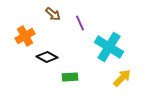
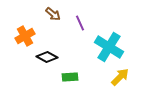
yellow arrow: moved 2 px left, 1 px up
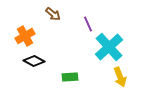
purple line: moved 8 px right, 1 px down
cyan cross: rotated 16 degrees clockwise
black diamond: moved 13 px left, 4 px down
yellow arrow: rotated 114 degrees clockwise
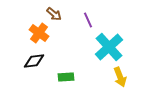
brown arrow: moved 1 px right
purple line: moved 4 px up
orange cross: moved 14 px right, 3 px up; rotated 24 degrees counterclockwise
black diamond: rotated 35 degrees counterclockwise
green rectangle: moved 4 px left
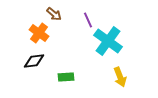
cyan cross: moved 1 px left, 6 px up; rotated 12 degrees counterclockwise
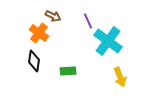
brown arrow: moved 1 px left, 2 px down; rotated 14 degrees counterclockwise
purple line: moved 1 px down
black diamond: rotated 75 degrees counterclockwise
green rectangle: moved 2 px right, 6 px up
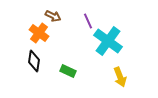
green rectangle: rotated 28 degrees clockwise
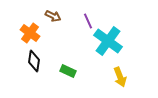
orange cross: moved 9 px left
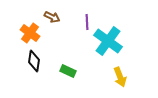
brown arrow: moved 1 px left, 1 px down
purple line: moved 1 px left, 1 px down; rotated 21 degrees clockwise
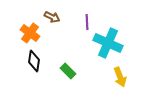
cyan cross: moved 2 px down; rotated 12 degrees counterclockwise
green rectangle: rotated 21 degrees clockwise
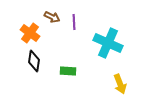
purple line: moved 13 px left
green rectangle: rotated 42 degrees counterclockwise
yellow arrow: moved 7 px down
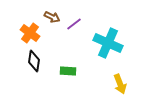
purple line: moved 2 px down; rotated 56 degrees clockwise
